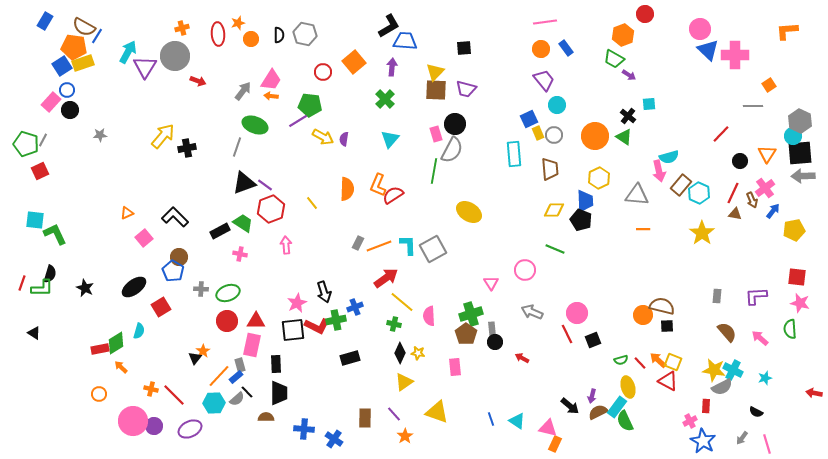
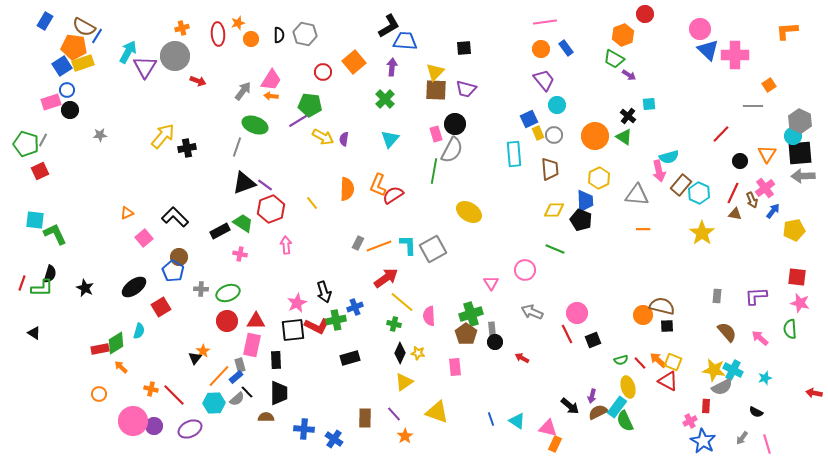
pink rectangle at (51, 102): rotated 30 degrees clockwise
black rectangle at (276, 364): moved 4 px up
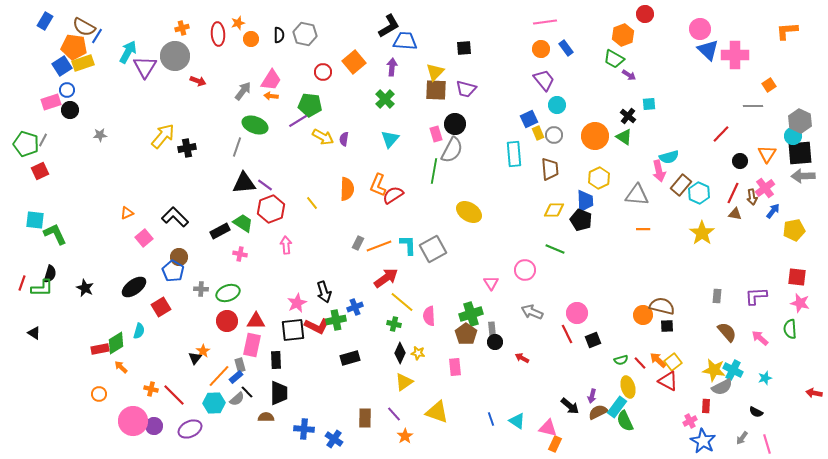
black triangle at (244, 183): rotated 15 degrees clockwise
brown arrow at (752, 200): moved 3 px up; rotated 14 degrees clockwise
yellow square at (673, 362): rotated 30 degrees clockwise
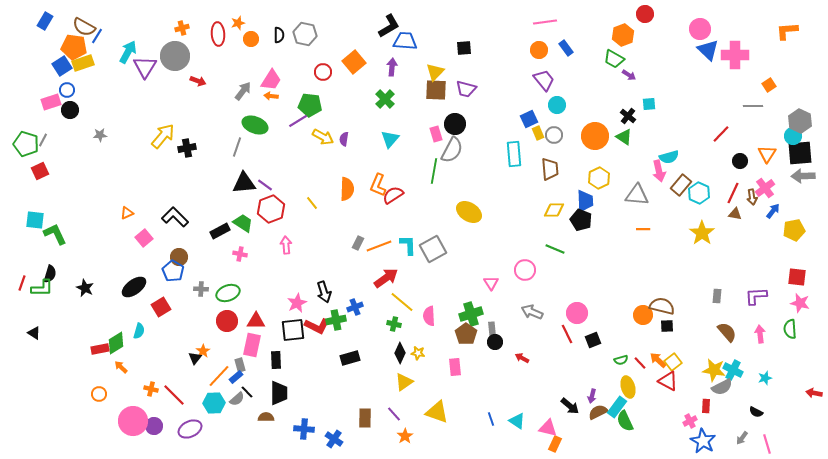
orange circle at (541, 49): moved 2 px left, 1 px down
pink arrow at (760, 338): moved 4 px up; rotated 42 degrees clockwise
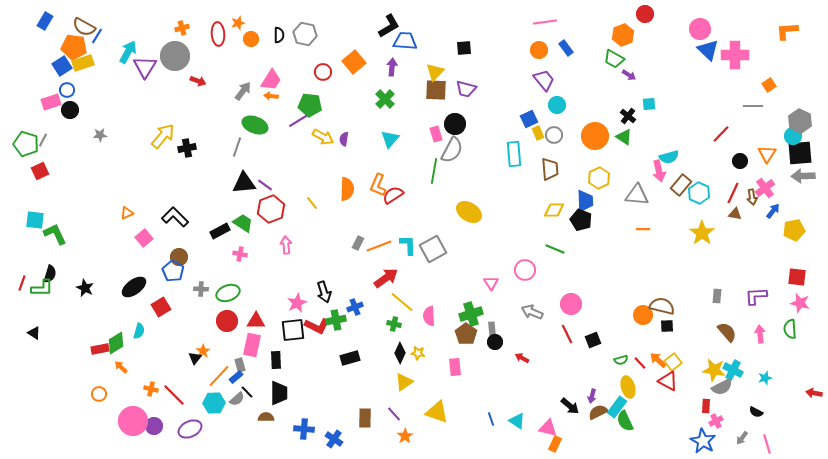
pink circle at (577, 313): moved 6 px left, 9 px up
pink cross at (690, 421): moved 26 px right
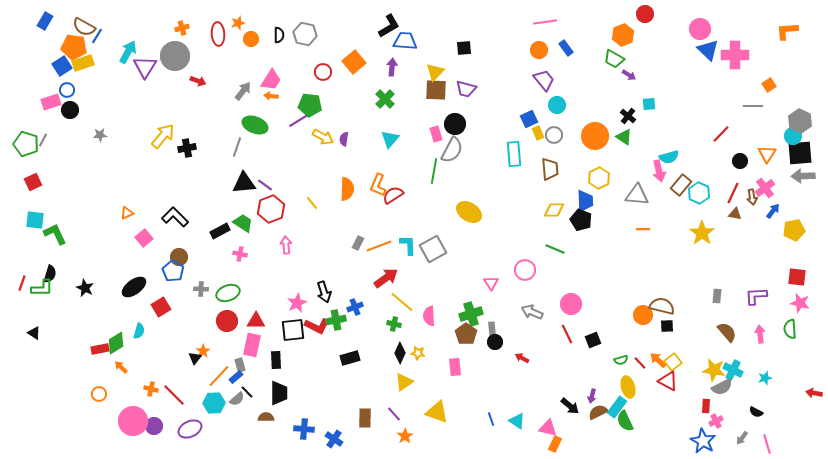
red square at (40, 171): moved 7 px left, 11 px down
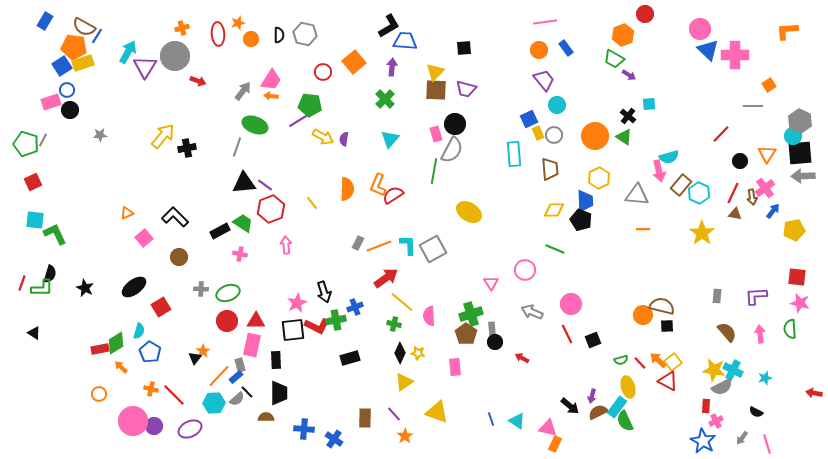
blue pentagon at (173, 271): moved 23 px left, 81 px down
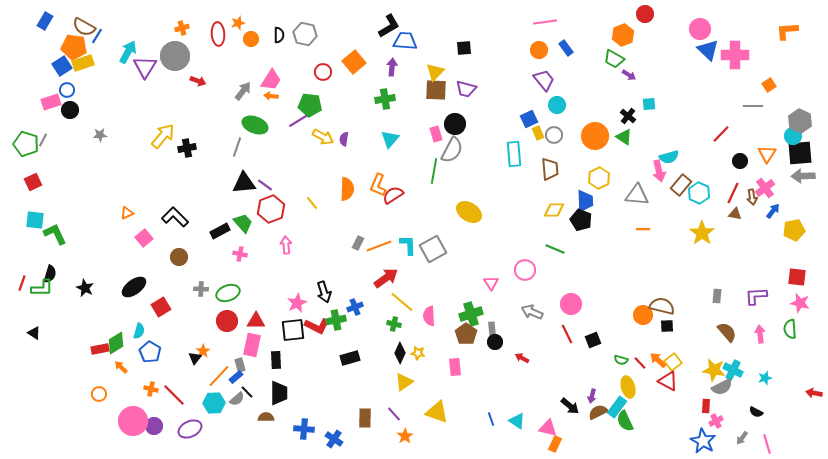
green cross at (385, 99): rotated 36 degrees clockwise
green trapezoid at (243, 223): rotated 15 degrees clockwise
green semicircle at (621, 360): rotated 32 degrees clockwise
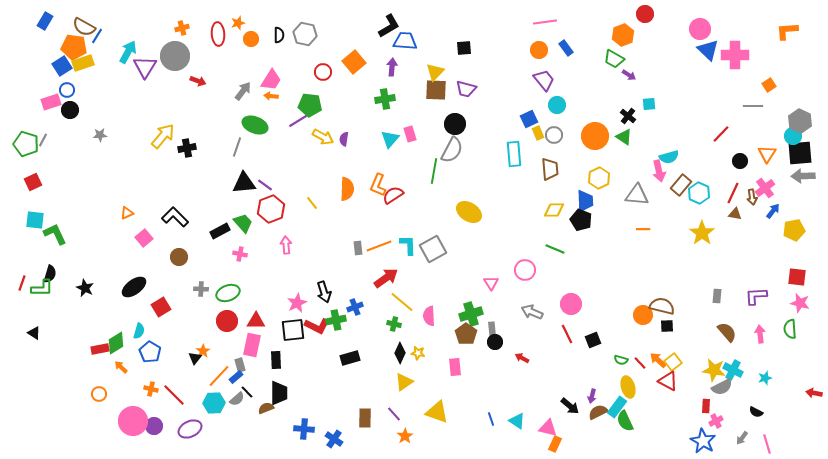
pink rectangle at (436, 134): moved 26 px left
gray rectangle at (358, 243): moved 5 px down; rotated 32 degrees counterclockwise
brown semicircle at (266, 417): moved 9 px up; rotated 21 degrees counterclockwise
